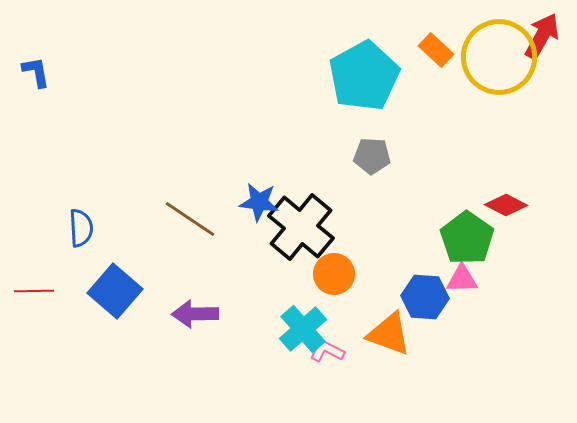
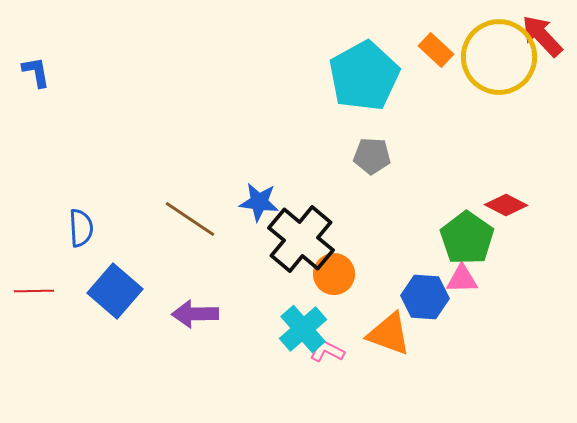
red arrow: rotated 72 degrees counterclockwise
black cross: moved 12 px down
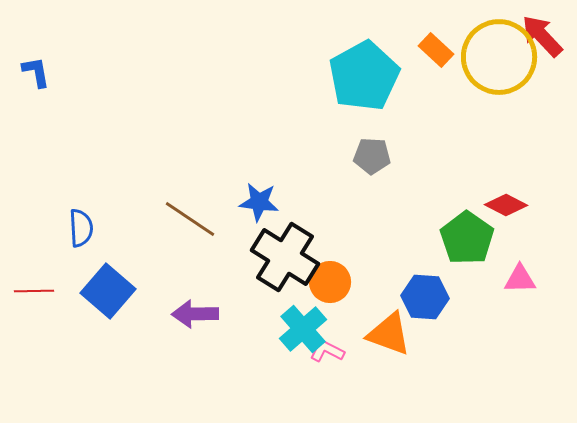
black cross: moved 16 px left, 18 px down; rotated 8 degrees counterclockwise
orange circle: moved 4 px left, 8 px down
pink triangle: moved 58 px right
blue square: moved 7 px left
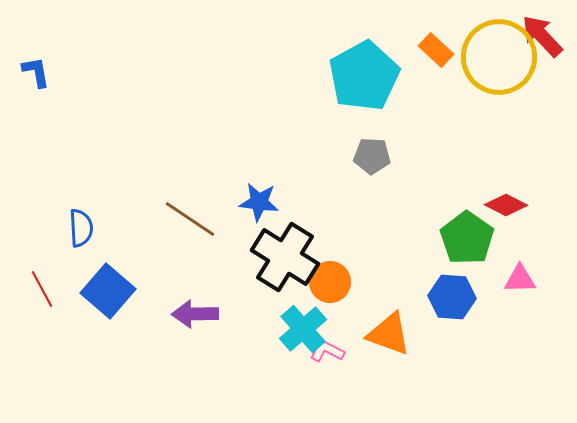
red line: moved 8 px right, 2 px up; rotated 63 degrees clockwise
blue hexagon: moved 27 px right
